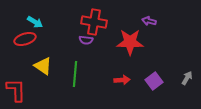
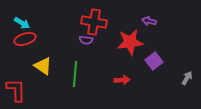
cyan arrow: moved 13 px left, 1 px down
red star: rotated 8 degrees counterclockwise
purple square: moved 20 px up
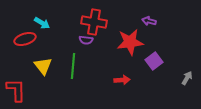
cyan arrow: moved 20 px right
yellow triangle: rotated 18 degrees clockwise
green line: moved 2 px left, 8 px up
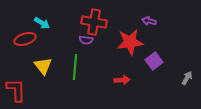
green line: moved 2 px right, 1 px down
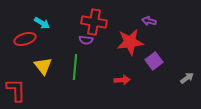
gray arrow: rotated 24 degrees clockwise
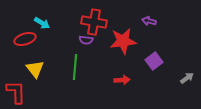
red star: moved 7 px left, 1 px up
yellow triangle: moved 8 px left, 3 px down
red L-shape: moved 2 px down
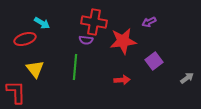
purple arrow: moved 1 px down; rotated 40 degrees counterclockwise
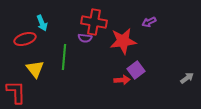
cyan arrow: rotated 35 degrees clockwise
purple semicircle: moved 1 px left, 2 px up
purple square: moved 18 px left, 9 px down
green line: moved 11 px left, 10 px up
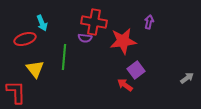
purple arrow: rotated 128 degrees clockwise
red arrow: moved 3 px right, 5 px down; rotated 140 degrees counterclockwise
